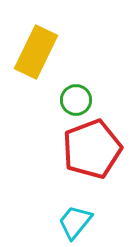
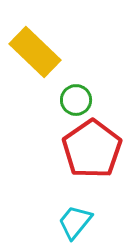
yellow rectangle: moved 1 px left; rotated 72 degrees counterclockwise
red pentagon: rotated 14 degrees counterclockwise
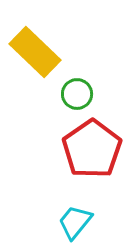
green circle: moved 1 px right, 6 px up
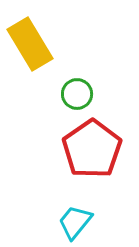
yellow rectangle: moved 5 px left, 8 px up; rotated 15 degrees clockwise
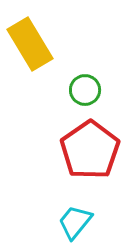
green circle: moved 8 px right, 4 px up
red pentagon: moved 2 px left, 1 px down
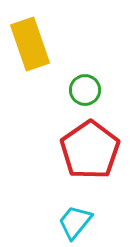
yellow rectangle: rotated 12 degrees clockwise
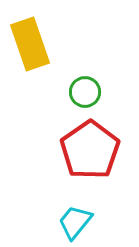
green circle: moved 2 px down
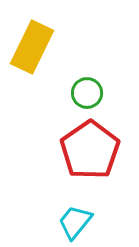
yellow rectangle: moved 2 px right, 3 px down; rotated 45 degrees clockwise
green circle: moved 2 px right, 1 px down
